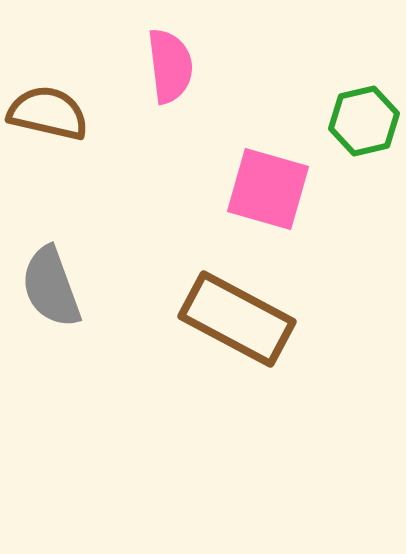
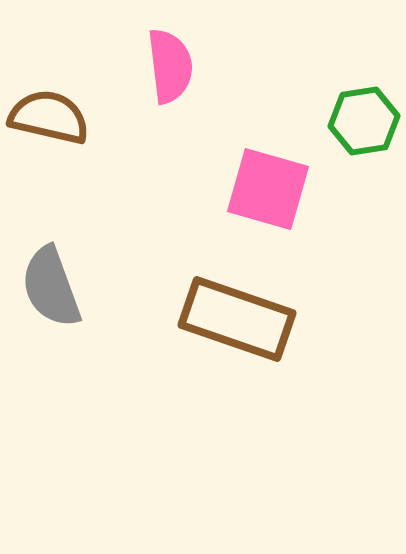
brown semicircle: moved 1 px right, 4 px down
green hexagon: rotated 4 degrees clockwise
brown rectangle: rotated 9 degrees counterclockwise
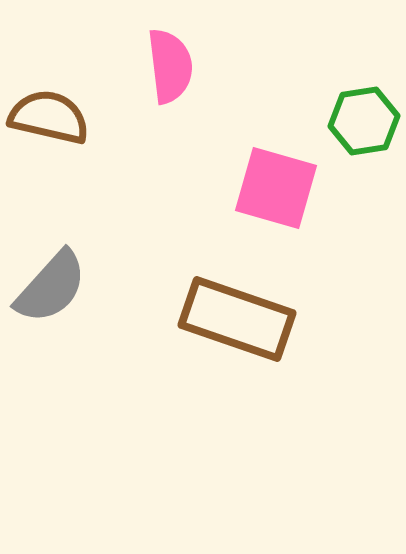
pink square: moved 8 px right, 1 px up
gray semicircle: rotated 118 degrees counterclockwise
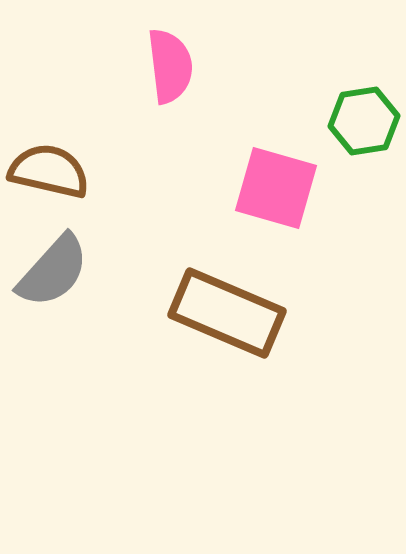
brown semicircle: moved 54 px down
gray semicircle: moved 2 px right, 16 px up
brown rectangle: moved 10 px left, 6 px up; rotated 4 degrees clockwise
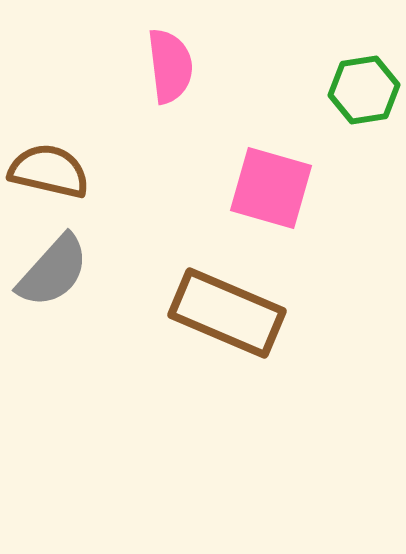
green hexagon: moved 31 px up
pink square: moved 5 px left
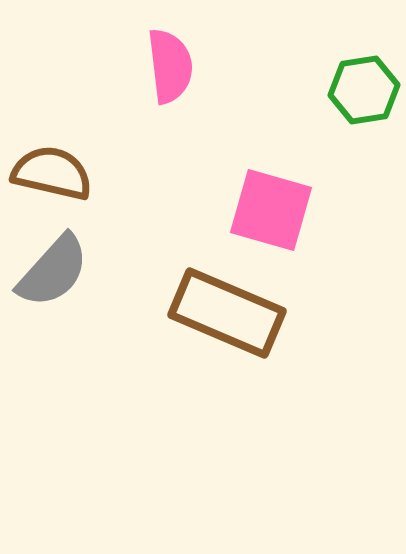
brown semicircle: moved 3 px right, 2 px down
pink square: moved 22 px down
